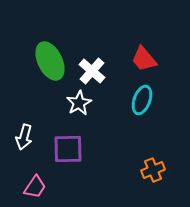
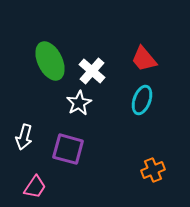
purple square: rotated 16 degrees clockwise
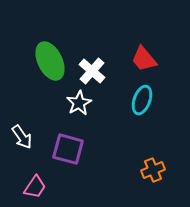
white arrow: moved 2 px left; rotated 50 degrees counterclockwise
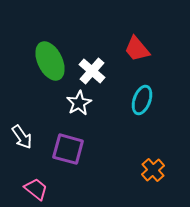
red trapezoid: moved 7 px left, 10 px up
orange cross: rotated 20 degrees counterclockwise
pink trapezoid: moved 1 px right, 2 px down; rotated 85 degrees counterclockwise
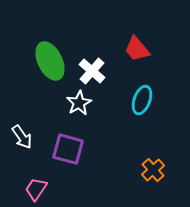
pink trapezoid: rotated 95 degrees counterclockwise
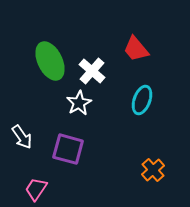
red trapezoid: moved 1 px left
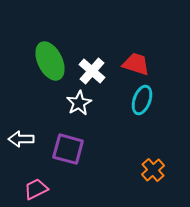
red trapezoid: moved 15 px down; rotated 148 degrees clockwise
white arrow: moved 1 px left, 2 px down; rotated 125 degrees clockwise
pink trapezoid: rotated 30 degrees clockwise
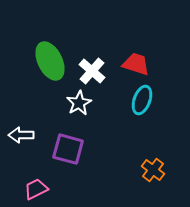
white arrow: moved 4 px up
orange cross: rotated 10 degrees counterclockwise
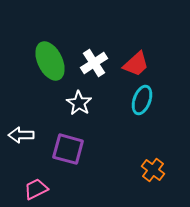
red trapezoid: rotated 120 degrees clockwise
white cross: moved 2 px right, 8 px up; rotated 16 degrees clockwise
white star: rotated 10 degrees counterclockwise
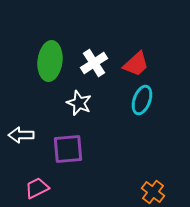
green ellipse: rotated 33 degrees clockwise
white star: rotated 10 degrees counterclockwise
purple square: rotated 20 degrees counterclockwise
orange cross: moved 22 px down
pink trapezoid: moved 1 px right, 1 px up
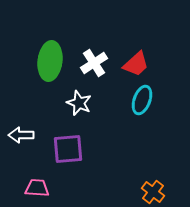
pink trapezoid: rotated 30 degrees clockwise
